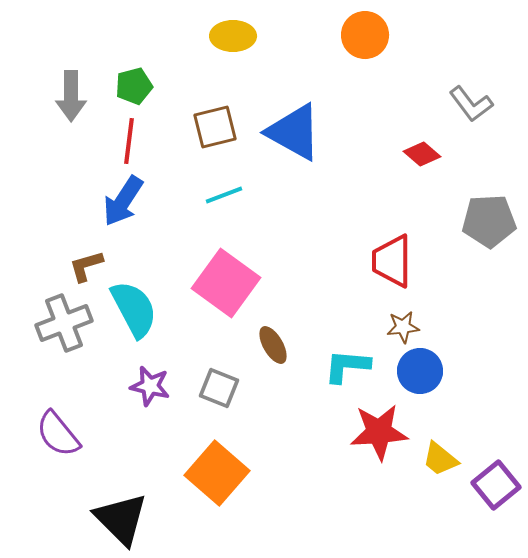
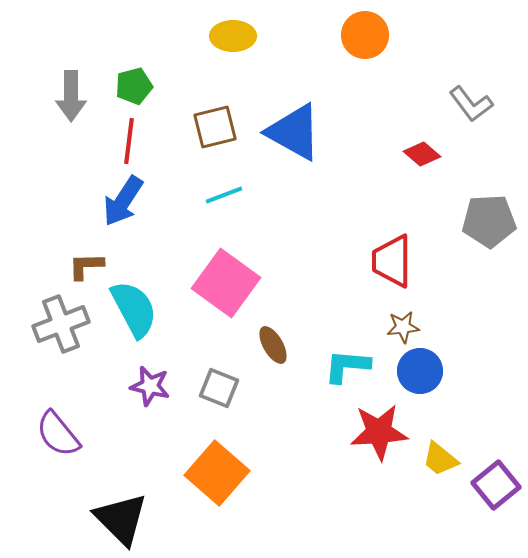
brown L-shape: rotated 15 degrees clockwise
gray cross: moved 3 px left, 1 px down
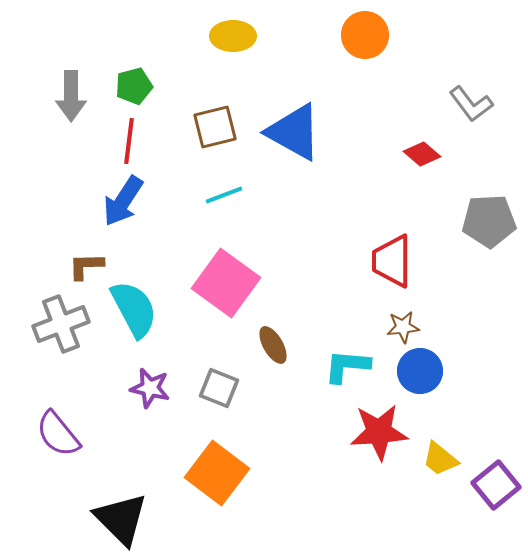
purple star: moved 2 px down
orange square: rotated 4 degrees counterclockwise
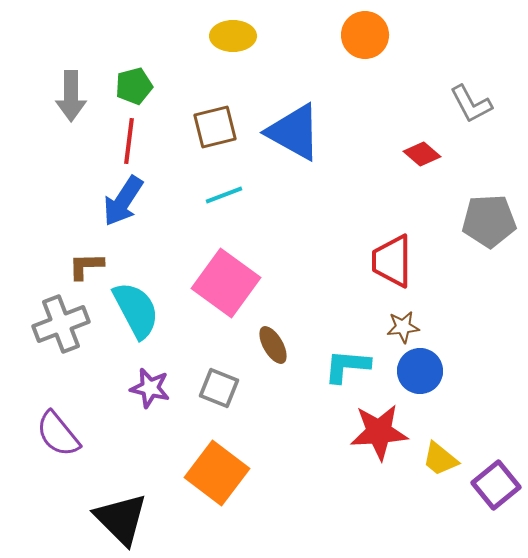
gray L-shape: rotated 9 degrees clockwise
cyan semicircle: moved 2 px right, 1 px down
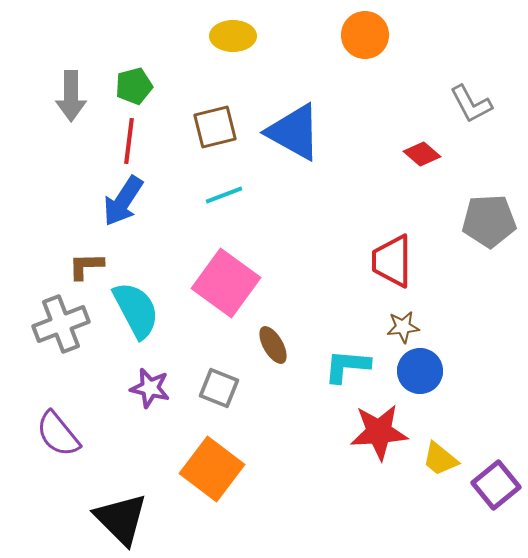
orange square: moved 5 px left, 4 px up
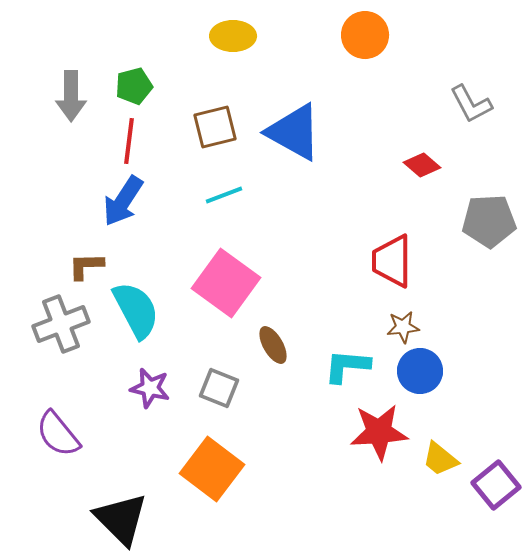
red diamond: moved 11 px down
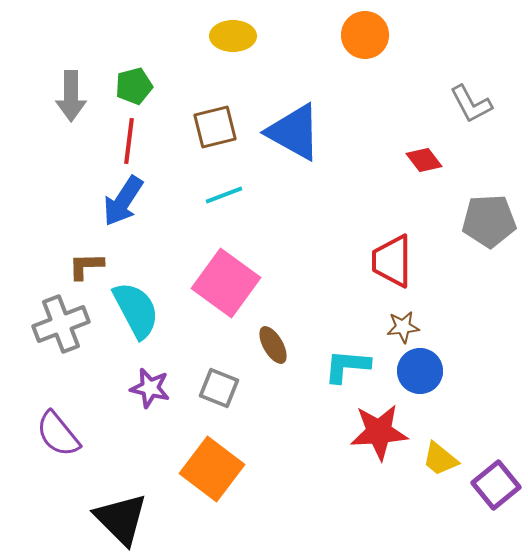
red diamond: moved 2 px right, 5 px up; rotated 12 degrees clockwise
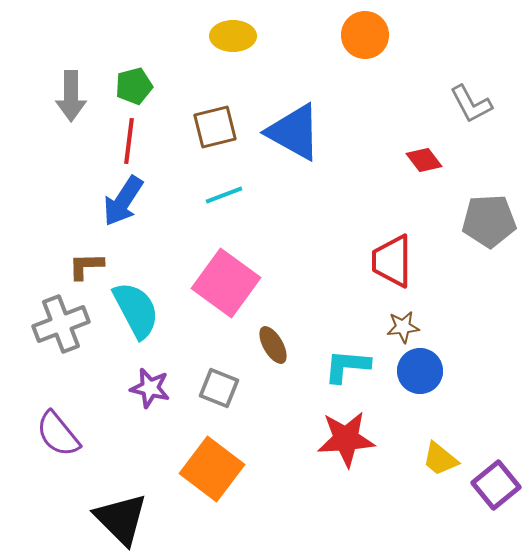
red star: moved 33 px left, 7 px down
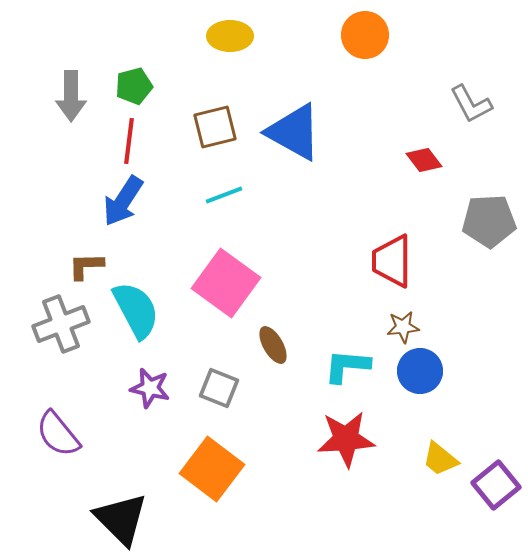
yellow ellipse: moved 3 px left
